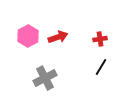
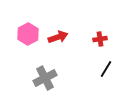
pink hexagon: moved 2 px up
black line: moved 5 px right, 2 px down
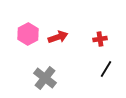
gray cross: rotated 25 degrees counterclockwise
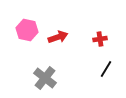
pink hexagon: moved 1 px left, 4 px up; rotated 20 degrees counterclockwise
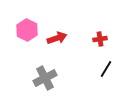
pink hexagon: rotated 15 degrees clockwise
red arrow: moved 1 px left, 1 px down
gray cross: rotated 25 degrees clockwise
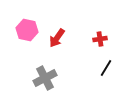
pink hexagon: rotated 15 degrees counterclockwise
red arrow: rotated 144 degrees clockwise
black line: moved 1 px up
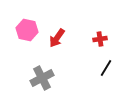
gray cross: moved 3 px left
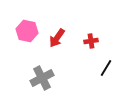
pink hexagon: moved 1 px down
red cross: moved 9 px left, 2 px down
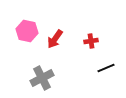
red arrow: moved 2 px left, 1 px down
black line: rotated 36 degrees clockwise
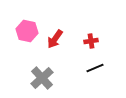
black line: moved 11 px left
gray cross: rotated 15 degrees counterclockwise
